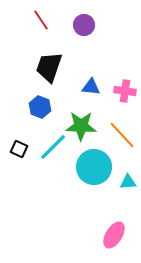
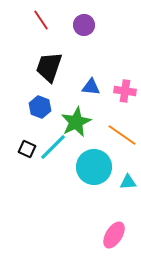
green star: moved 5 px left, 4 px up; rotated 28 degrees counterclockwise
orange line: rotated 12 degrees counterclockwise
black square: moved 8 px right
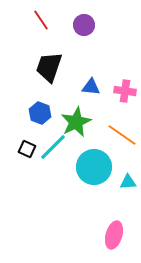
blue hexagon: moved 6 px down
pink ellipse: rotated 16 degrees counterclockwise
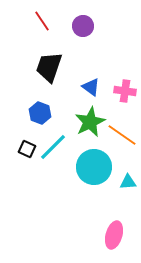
red line: moved 1 px right, 1 px down
purple circle: moved 1 px left, 1 px down
blue triangle: rotated 30 degrees clockwise
green star: moved 14 px right
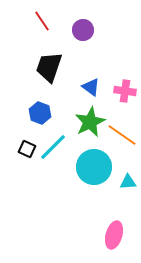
purple circle: moved 4 px down
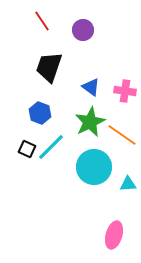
cyan line: moved 2 px left
cyan triangle: moved 2 px down
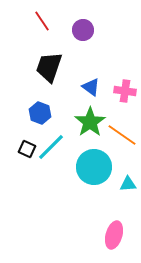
green star: rotated 8 degrees counterclockwise
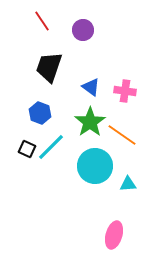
cyan circle: moved 1 px right, 1 px up
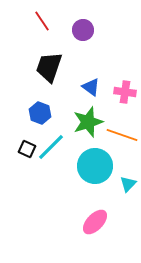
pink cross: moved 1 px down
green star: moved 2 px left; rotated 16 degrees clockwise
orange line: rotated 16 degrees counterclockwise
cyan triangle: rotated 42 degrees counterclockwise
pink ellipse: moved 19 px left, 13 px up; rotated 28 degrees clockwise
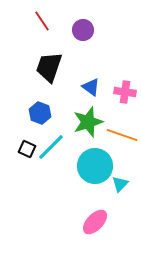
cyan triangle: moved 8 px left
